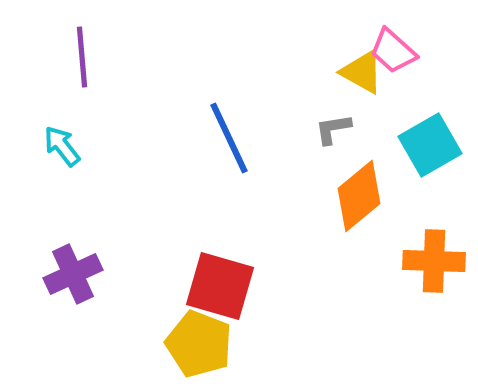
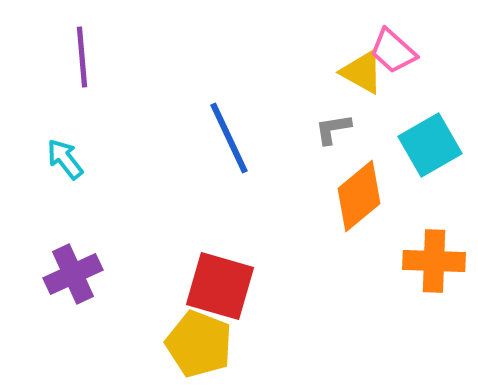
cyan arrow: moved 3 px right, 13 px down
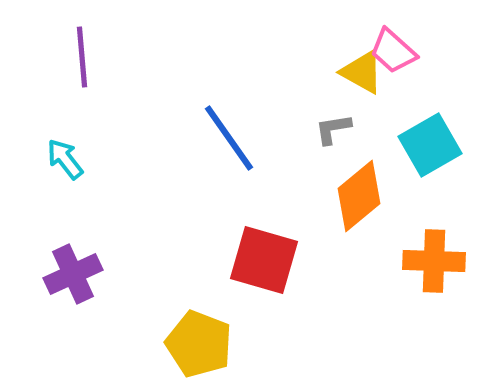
blue line: rotated 10 degrees counterclockwise
red square: moved 44 px right, 26 px up
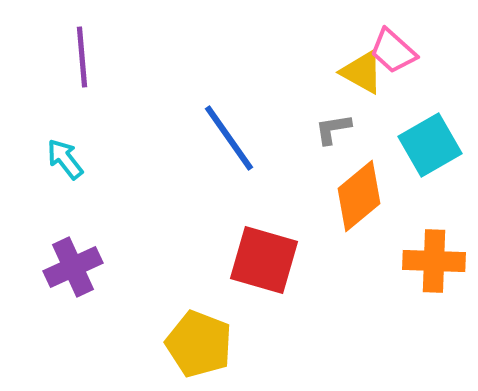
purple cross: moved 7 px up
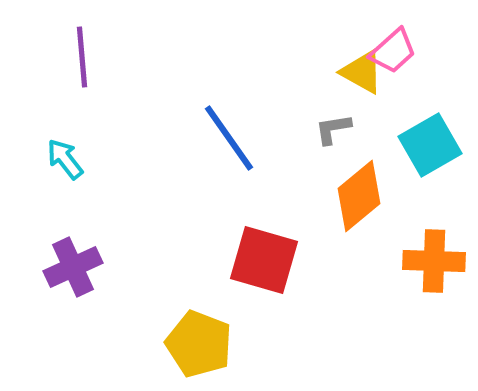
pink trapezoid: rotated 84 degrees counterclockwise
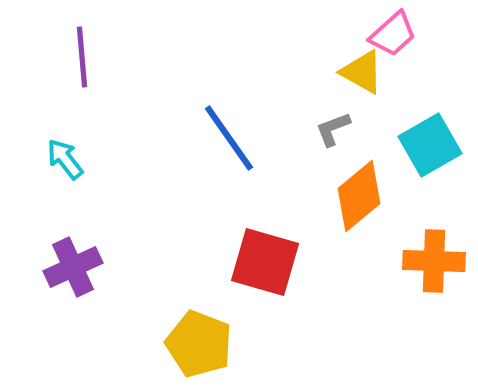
pink trapezoid: moved 17 px up
gray L-shape: rotated 12 degrees counterclockwise
red square: moved 1 px right, 2 px down
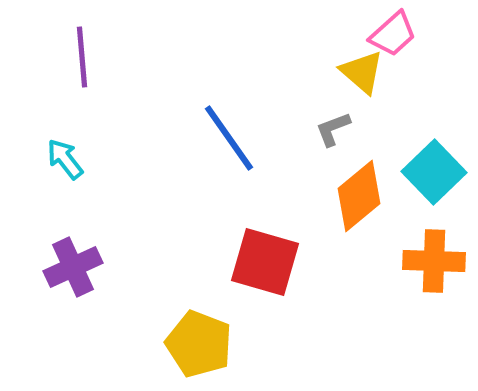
yellow triangle: rotated 12 degrees clockwise
cyan square: moved 4 px right, 27 px down; rotated 14 degrees counterclockwise
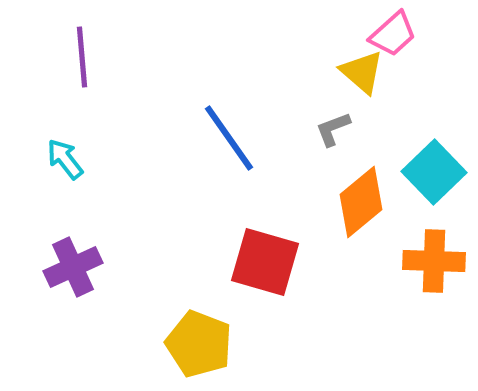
orange diamond: moved 2 px right, 6 px down
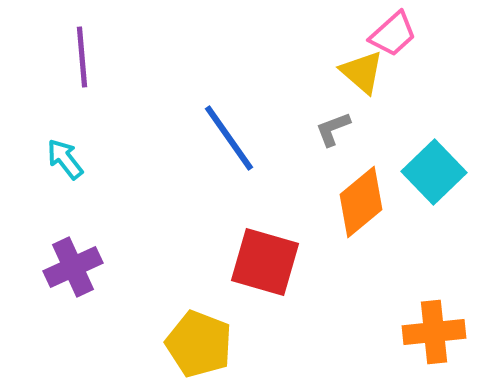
orange cross: moved 71 px down; rotated 8 degrees counterclockwise
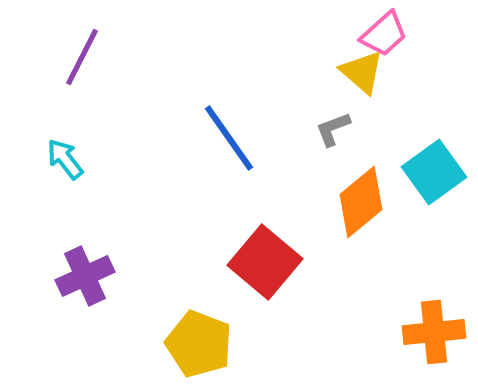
pink trapezoid: moved 9 px left
purple line: rotated 32 degrees clockwise
cyan square: rotated 8 degrees clockwise
red square: rotated 24 degrees clockwise
purple cross: moved 12 px right, 9 px down
